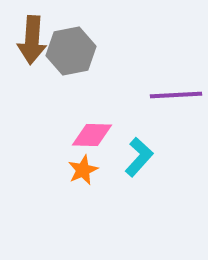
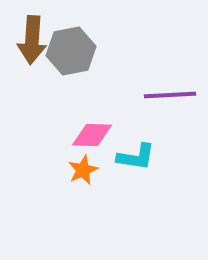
purple line: moved 6 px left
cyan L-shape: moved 3 px left; rotated 57 degrees clockwise
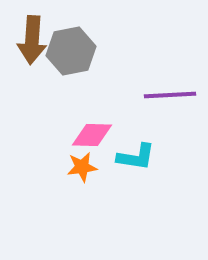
orange star: moved 1 px left, 3 px up; rotated 16 degrees clockwise
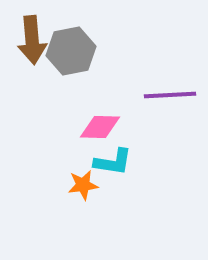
brown arrow: rotated 9 degrees counterclockwise
pink diamond: moved 8 px right, 8 px up
cyan L-shape: moved 23 px left, 5 px down
orange star: moved 1 px right, 18 px down
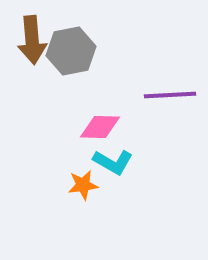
cyan L-shape: rotated 21 degrees clockwise
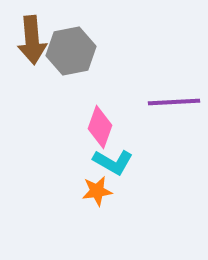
purple line: moved 4 px right, 7 px down
pink diamond: rotated 72 degrees counterclockwise
orange star: moved 14 px right, 6 px down
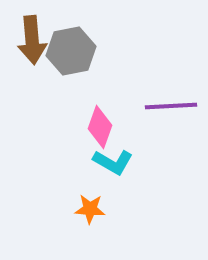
purple line: moved 3 px left, 4 px down
orange star: moved 7 px left, 18 px down; rotated 12 degrees clockwise
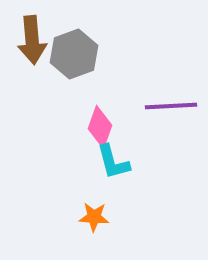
gray hexagon: moved 3 px right, 3 px down; rotated 9 degrees counterclockwise
cyan L-shape: rotated 45 degrees clockwise
orange star: moved 4 px right, 8 px down
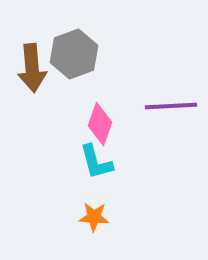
brown arrow: moved 28 px down
pink diamond: moved 3 px up
cyan L-shape: moved 17 px left
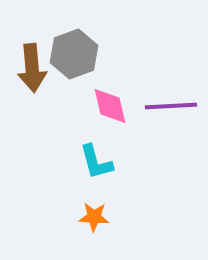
pink diamond: moved 10 px right, 18 px up; rotated 33 degrees counterclockwise
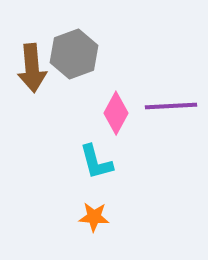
pink diamond: moved 6 px right, 7 px down; rotated 42 degrees clockwise
